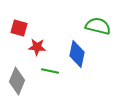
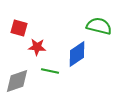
green semicircle: moved 1 px right
blue diamond: rotated 44 degrees clockwise
gray diamond: rotated 48 degrees clockwise
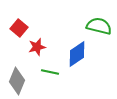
red square: rotated 24 degrees clockwise
red star: rotated 18 degrees counterclockwise
green line: moved 1 px down
gray diamond: rotated 48 degrees counterclockwise
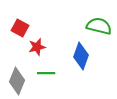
red square: moved 1 px right; rotated 12 degrees counterclockwise
blue diamond: moved 4 px right, 2 px down; rotated 36 degrees counterclockwise
green line: moved 4 px left, 1 px down; rotated 12 degrees counterclockwise
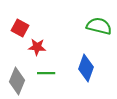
red star: rotated 18 degrees clockwise
blue diamond: moved 5 px right, 12 px down
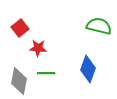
red square: rotated 24 degrees clockwise
red star: moved 1 px right, 1 px down
blue diamond: moved 2 px right, 1 px down
gray diamond: moved 2 px right; rotated 12 degrees counterclockwise
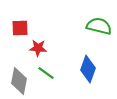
red square: rotated 36 degrees clockwise
green line: rotated 36 degrees clockwise
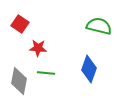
red square: moved 4 px up; rotated 36 degrees clockwise
blue diamond: moved 1 px right
green line: rotated 30 degrees counterclockwise
